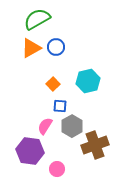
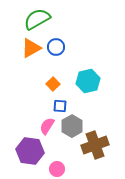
pink semicircle: moved 2 px right
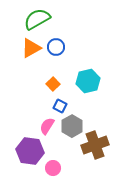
blue square: rotated 24 degrees clockwise
pink circle: moved 4 px left, 1 px up
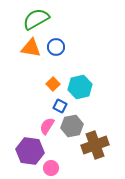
green semicircle: moved 1 px left
orange triangle: rotated 40 degrees clockwise
cyan hexagon: moved 8 px left, 6 px down
gray hexagon: rotated 20 degrees clockwise
pink circle: moved 2 px left
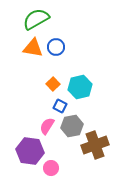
orange triangle: moved 2 px right
